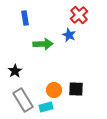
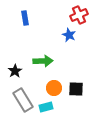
red cross: rotated 18 degrees clockwise
green arrow: moved 17 px down
orange circle: moved 2 px up
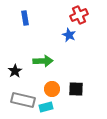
orange circle: moved 2 px left, 1 px down
gray rectangle: rotated 45 degrees counterclockwise
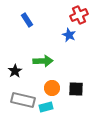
blue rectangle: moved 2 px right, 2 px down; rotated 24 degrees counterclockwise
orange circle: moved 1 px up
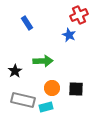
blue rectangle: moved 3 px down
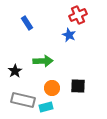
red cross: moved 1 px left
black square: moved 2 px right, 3 px up
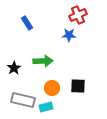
blue star: rotated 24 degrees counterclockwise
black star: moved 1 px left, 3 px up
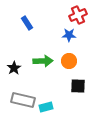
orange circle: moved 17 px right, 27 px up
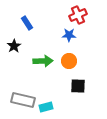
black star: moved 22 px up
